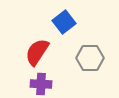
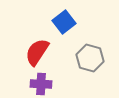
gray hexagon: rotated 16 degrees clockwise
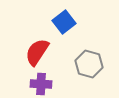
gray hexagon: moved 1 px left, 6 px down
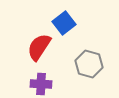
blue square: moved 1 px down
red semicircle: moved 2 px right, 5 px up
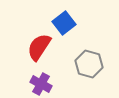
purple cross: rotated 25 degrees clockwise
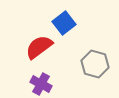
red semicircle: rotated 20 degrees clockwise
gray hexagon: moved 6 px right
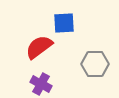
blue square: rotated 35 degrees clockwise
gray hexagon: rotated 16 degrees counterclockwise
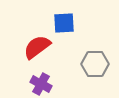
red semicircle: moved 2 px left
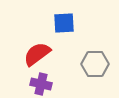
red semicircle: moved 7 px down
purple cross: rotated 15 degrees counterclockwise
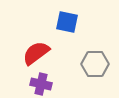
blue square: moved 3 px right, 1 px up; rotated 15 degrees clockwise
red semicircle: moved 1 px left, 1 px up
